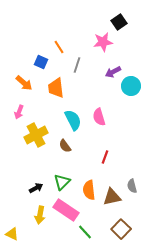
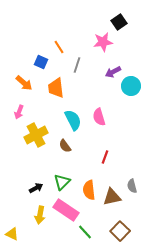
brown square: moved 1 px left, 2 px down
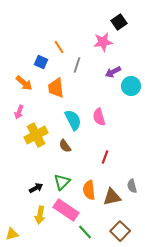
yellow triangle: rotated 40 degrees counterclockwise
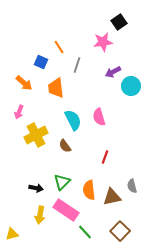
black arrow: rotated 40 degrees clockwise
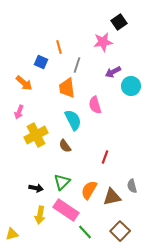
orange line: rotated 16 degrees clockwise
orange trapezoid: moved 11 px right
pink semicircle: moved 4 px left, 12 px up
orange semicircle: rotated 36 degrees clockwise
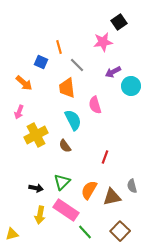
gray line: rotated 63 degrees counterclockwise
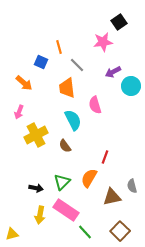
orange semicircle: moved 12 px up
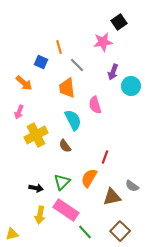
purple arrow: rotated 42 degrees counterclockwise
gray semicircle: rotated 40 degrees counterclockwise
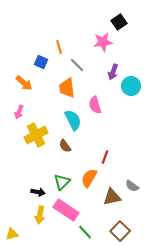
black arrow: moved 2 px right, 4 px down
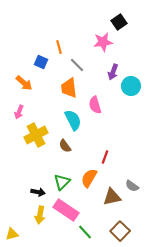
orange trapezoid: moved 2 px right
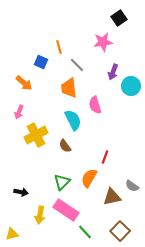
black square: moved 4 px up
black arrow: moved 17 px left
